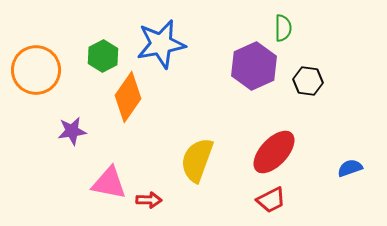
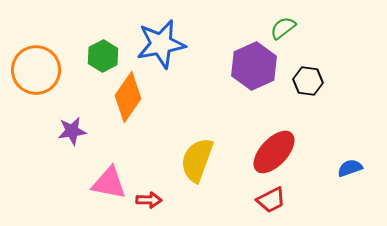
green semicircle: rotated 128 degrees counterclockwise
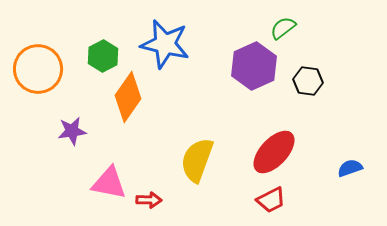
blue star: moved 4 px right; rotated 24 degrees clockwise
orange circle: moved 2 px right, 1 px up
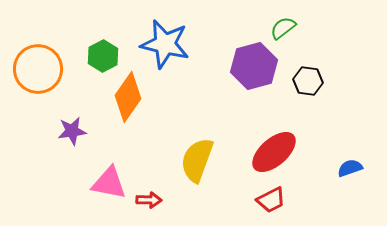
purple hexagon: rotated 9 degrees clockwise
red ellipse: rotated 6 degrees clockwise
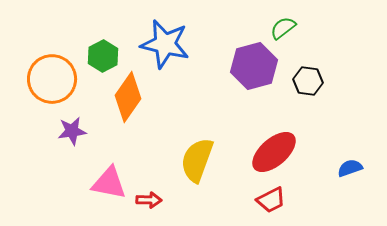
orange circle: moved 14 px right, 10 px down
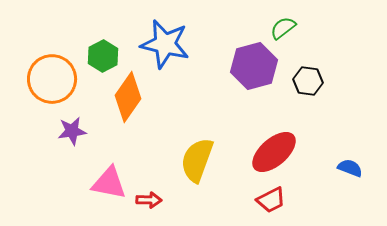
blue semicircle: rotated 40 degrees clockwise
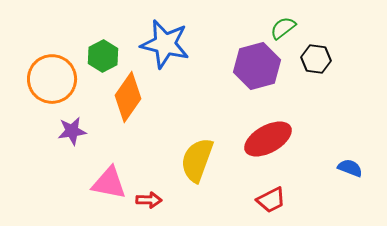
purple hexagon: moved 3 px right
black hexagon: moved 8 px right, 22 px up
red ellipse: moved 6 px left, 13 px up; rotated 12 degrees clockwise
